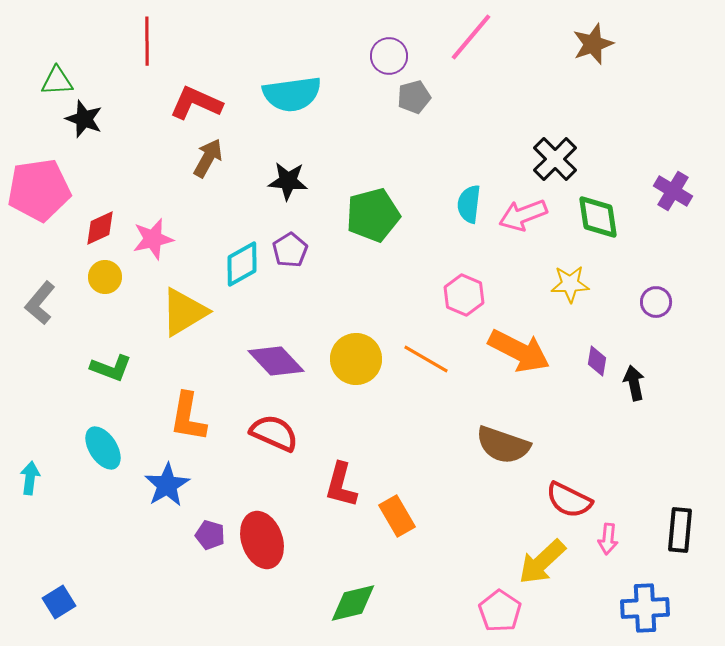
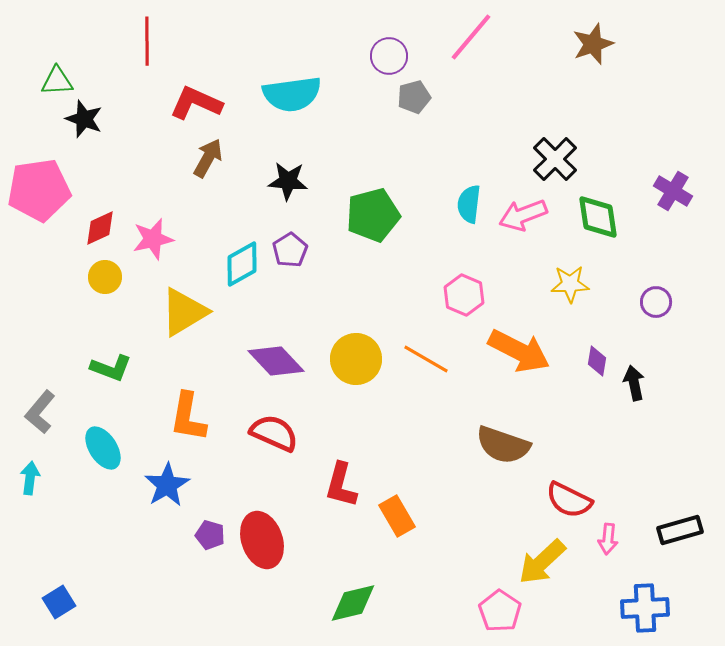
gray L-shape at (40, 303): moved 109 px down
black rectangle at (680, 530): rotated 69 degrees clockwise
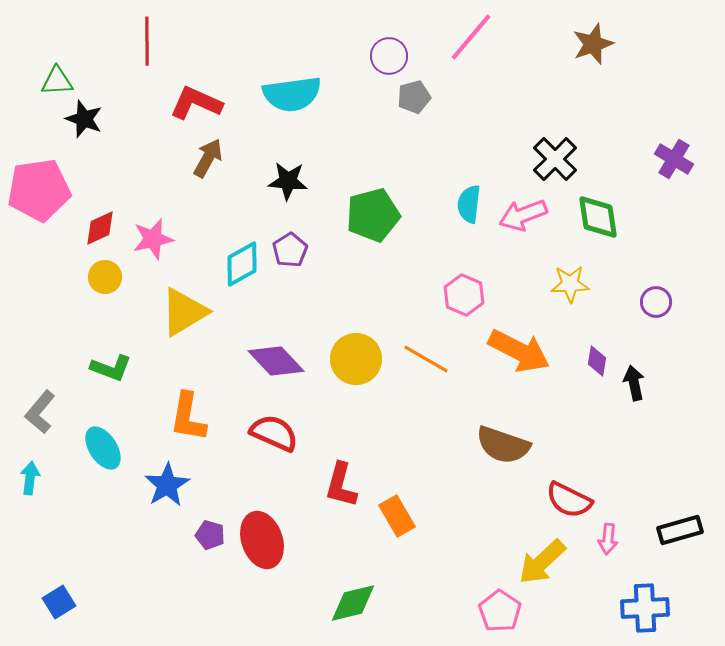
purple cross at (673, 191): moved 1 px right, 32 px up
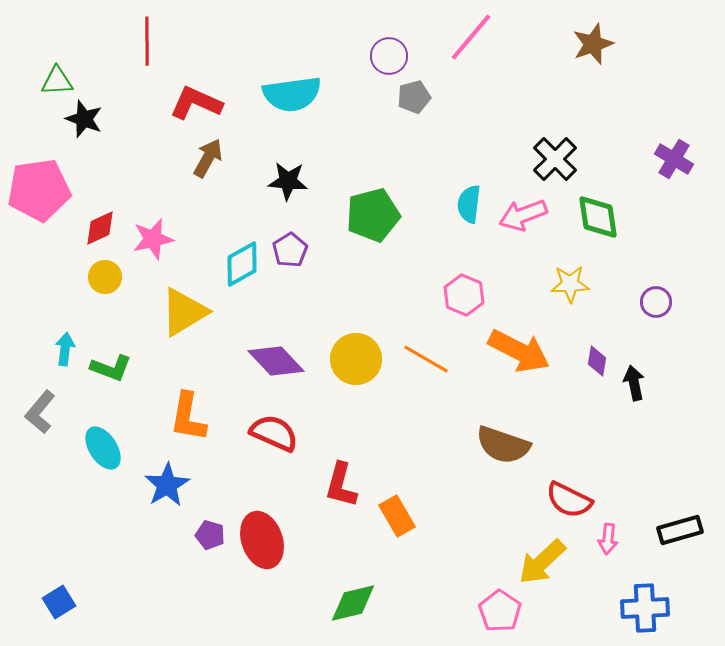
cyan arrow at (30, 478): moved 35 px right, 129 px up
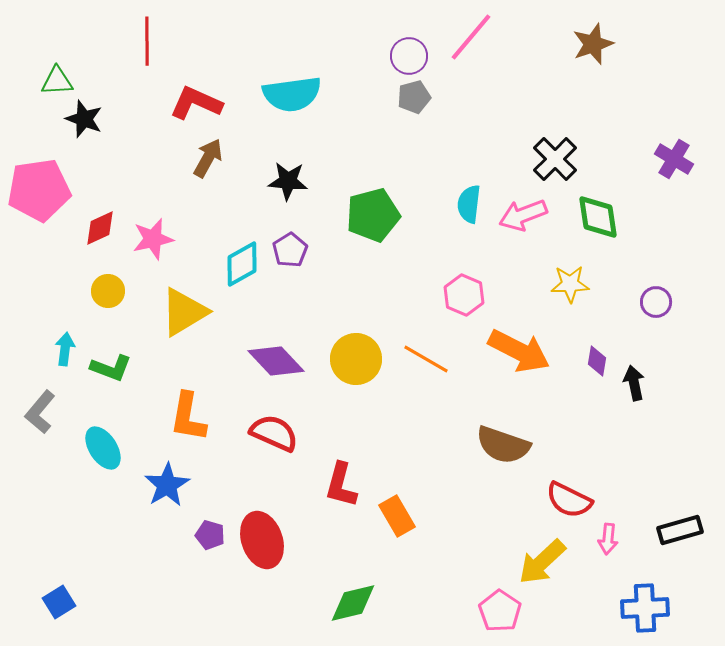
purple circle at (389, 56): moved 20 px right
yellow circle at (105, 277): moved 3 px right, 14 px down
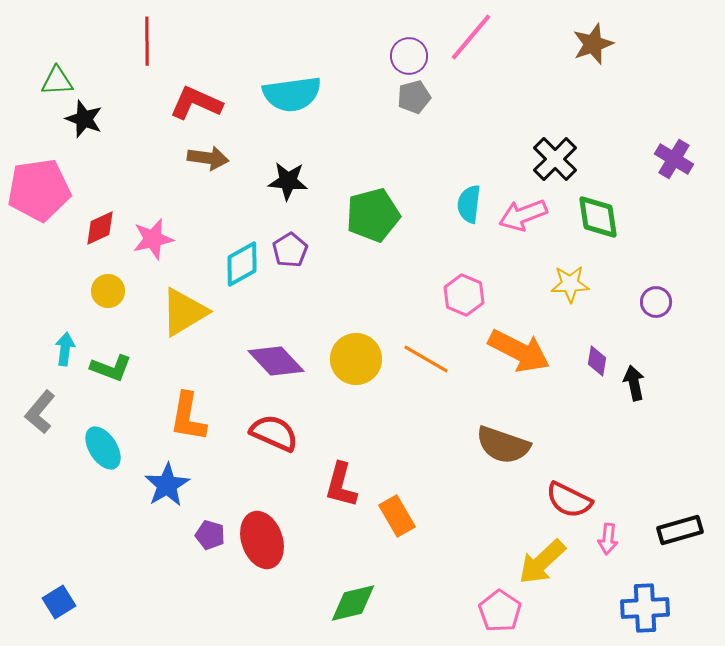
brown arrow at (208, 158): rotated 69 degrees clockwise
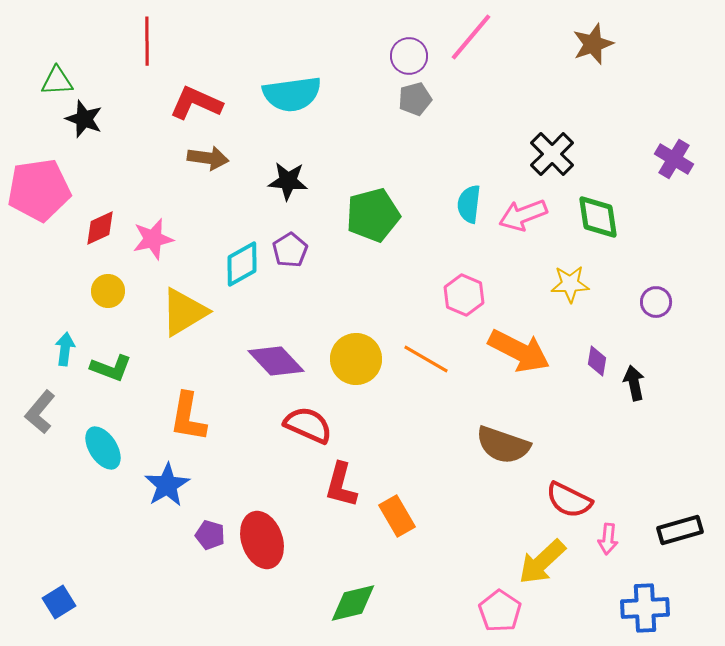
gray pentagon at (414, 97): moved 1 px right, 2 px down
black cross at (555, 159): moved 3 px left, 5 px up
red semicircle at (274, 433): moved 34 px right, 8 px up
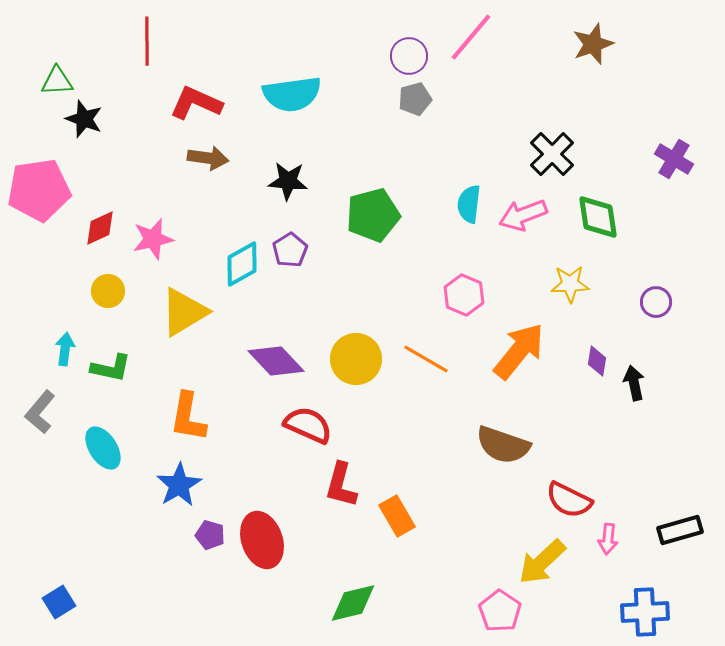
orange arrow at (519, 351): rotated 78 degrees counterclockwise
green L-shape at (111, 368): rotated 9 degrees counterclockwise
blue star at (167, 485): moved 12 px right
blue cross at (645, 608): moved 4 px down
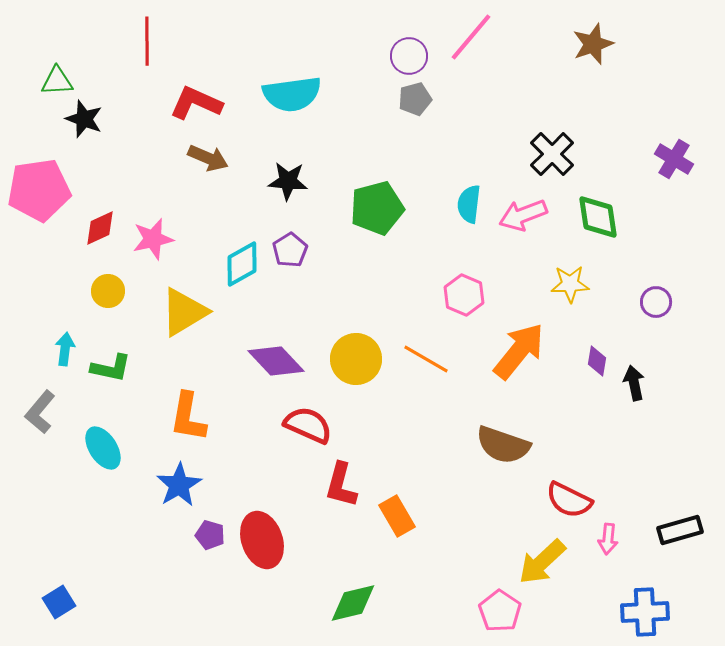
brown arrow at (208, 158): rotated 15 degrees clockwise
green pentagon at (373, 215): moved 4 px right, 7 px up
